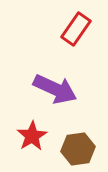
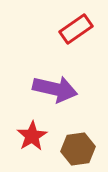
red rectangle: rotated 20 degrees clockwise
purple arrow: rotated 12 degrees counterclockwise
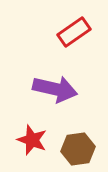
red rectangle: moved 2 px left, 3 px down
red star: moved 4 px down; rotated 20 degrees counterclockwise
